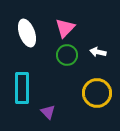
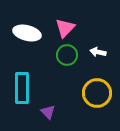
white ellipse: rotated 56 degrees counterclockwise
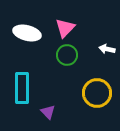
white arrow: moved 9 px right, 3 px up
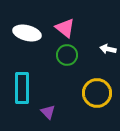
pink triangle: rotated 35 degrees counterclockwise
white arrow: moved 1 px right
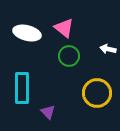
pink triangle: moved 1 px left
green circle: moved 2 px right, 1 px down
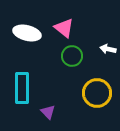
green circle: moved 3 px right
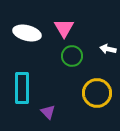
pink triangle: rotated 20 degrees clockwise
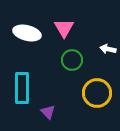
green circle: moved 4 px down
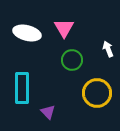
white arrow: rotated 56 degrees clockwise
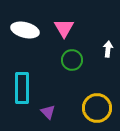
white ellipse: moved 2 px left, 3 px up
white arrow: rotated 28 degrees clockwise
yellow circle: moved 15 px down
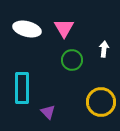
white ellipse: moved 2 px right, 1 px up
white arrow: moved 4 px left
yellow circle: moved 4 px right, 6 px up
